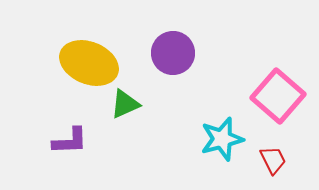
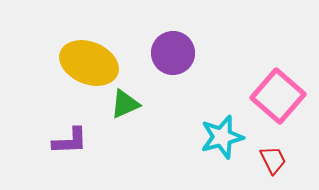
cyan star: moved 2 px up
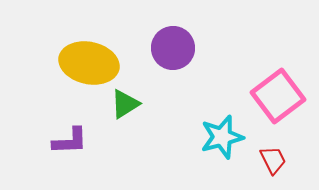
purple circle: moved 5 px up
yellow ellipse: rotated 10 degrees counterclockwise
pink square: rotated 12 degrees clockwise
green triangle: rotated 8 degrees counterclockwise
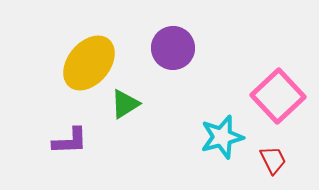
yellow ellipse: rotated 62 degrees counterclockwise
pink square: rotated 6 degrees counterclockwise
